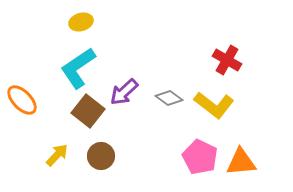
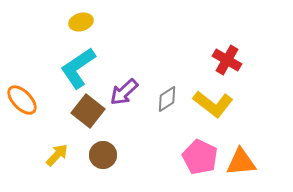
gray diamond: moved 2 px left, 1 px down; rotated 68 degrees counterclockwise
yellow L-shape: moved 1 px left, 1 px up
brown circle: moved 2 px right, 1 px up
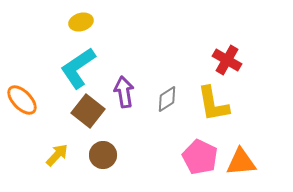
purple arrow: rotated 124 degrees clockwise
yellow L-shape: rotated 42 degrees clockwise
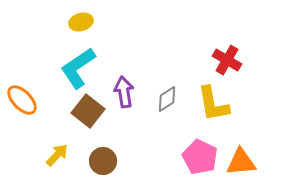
brown circle: moved 6 px down
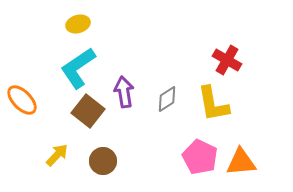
yellow ellipse: moved 3 px left, 2 px down
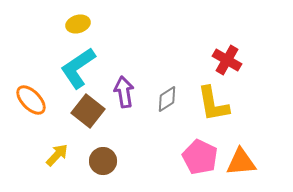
orange ellipse: moved 9 px right
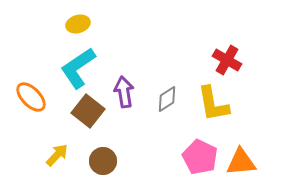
orange ellipse: moved 3 px up
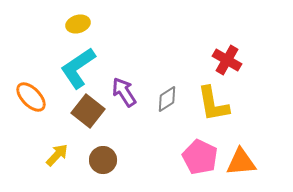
purple arrow: rotated 24 degrees counterclockwise
brown circle: moved 1 px up
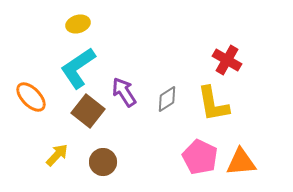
brown circle: moved 2 px down
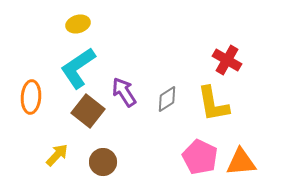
orange ellipse: rotated 48 degrees clockwise
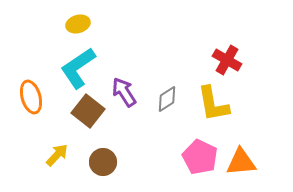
orange ellipse: rotated 20 degrees counterclockwise
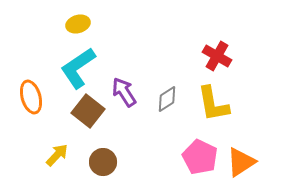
red cross: moved 10 px left, 4 px up
orange triangle: rotated 28 degrees counterclockwise
